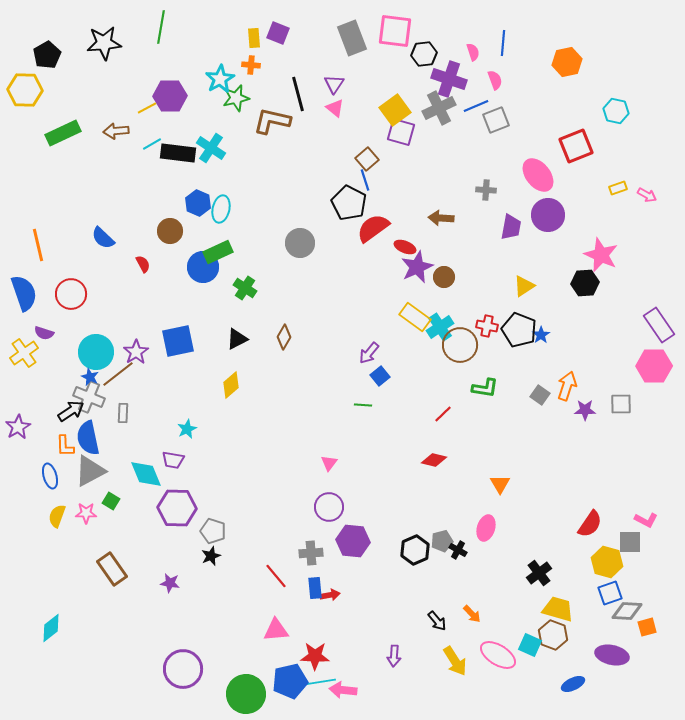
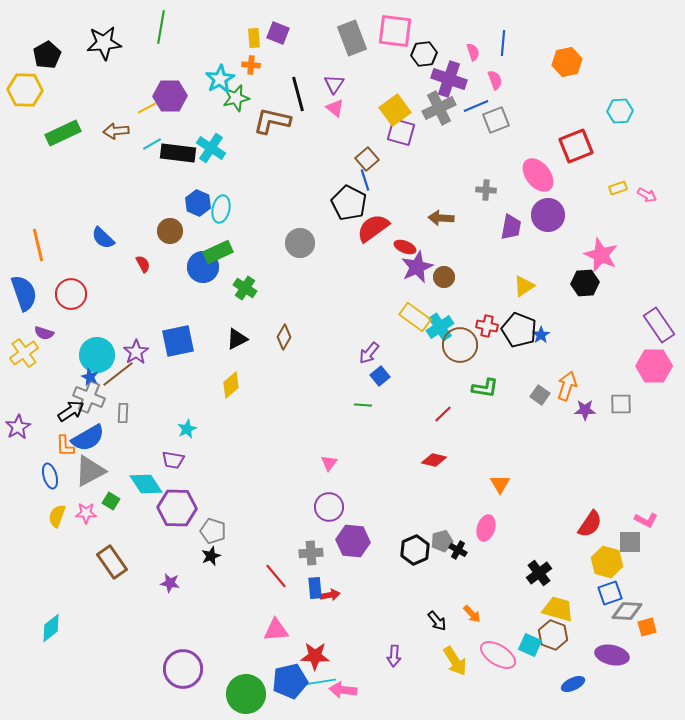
cyan hexagon at (616, 111): moved 4 px right; rotated 15 degrees counterclockwise
cyan circle at (96, 352): moved 1 px right, 3 px down
blue semicircle at (88, 438): rotated 108 degrees counterclockwise
cyan diamond at (146, 474): moved 10 px down; rotated 12 degrees counterclockwise
brown rectangle at (112, 569): moved 7 px up
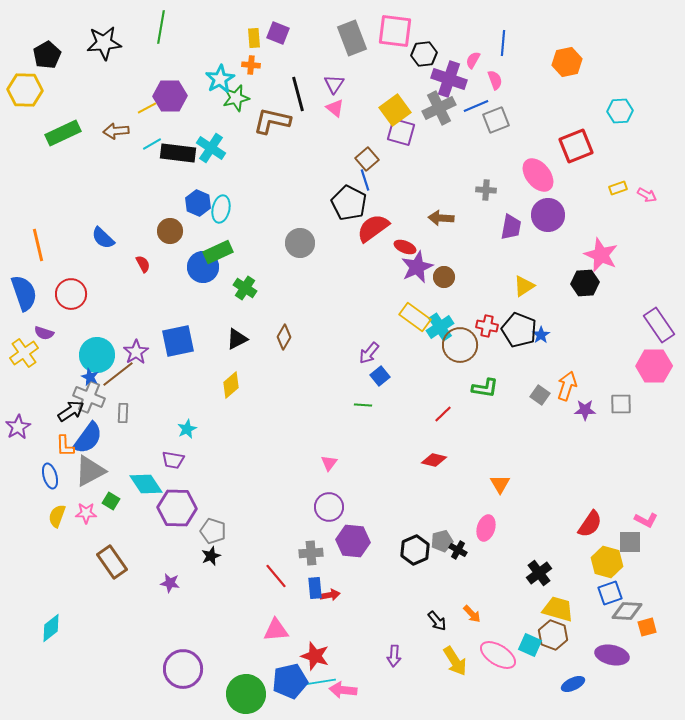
pink semicircle at (473, 52): moved 8 px down; rotated 132 degrees counterclockwise
blue semicircle at (88, 438): rotated 24 degrees counterclockwise
red star at (315, 656): rotated 16 degrees clockwise
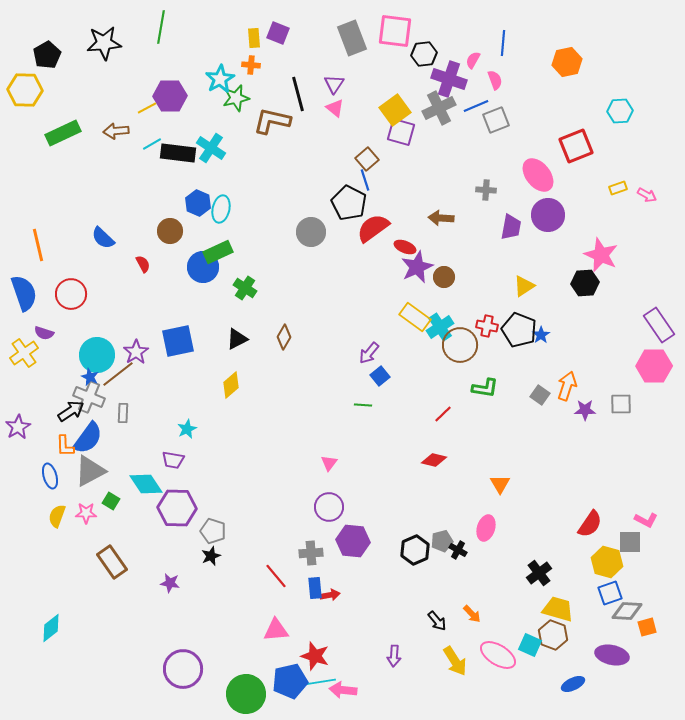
gray circle at (300, 243): moved 11 px right, 11 px up
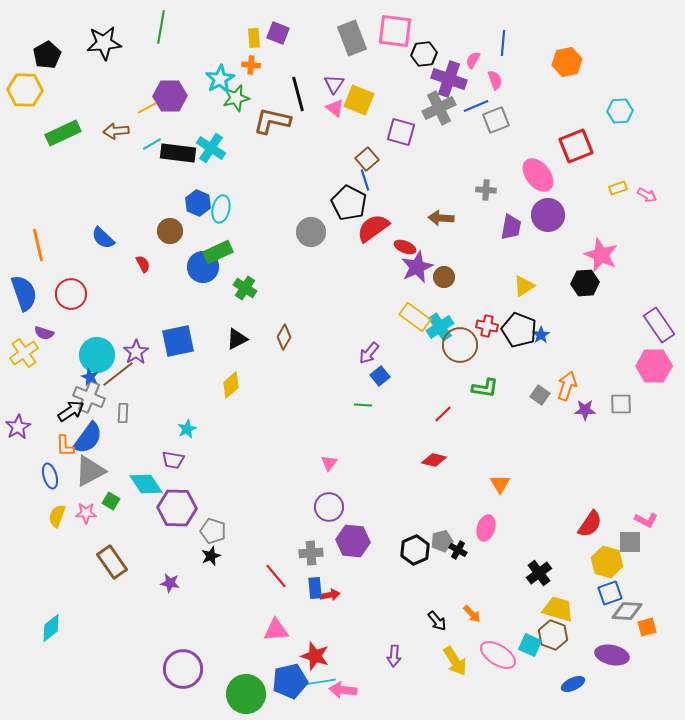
yellow square at (395, 110): moved 36 px left, 10 px up; rotated 32 degrees counterclockwise
